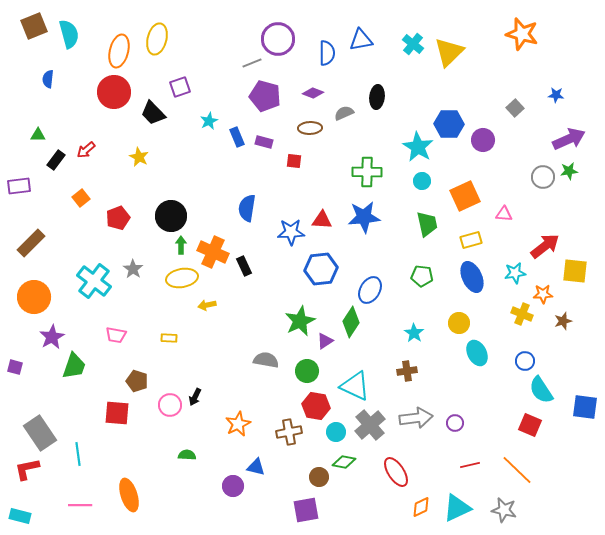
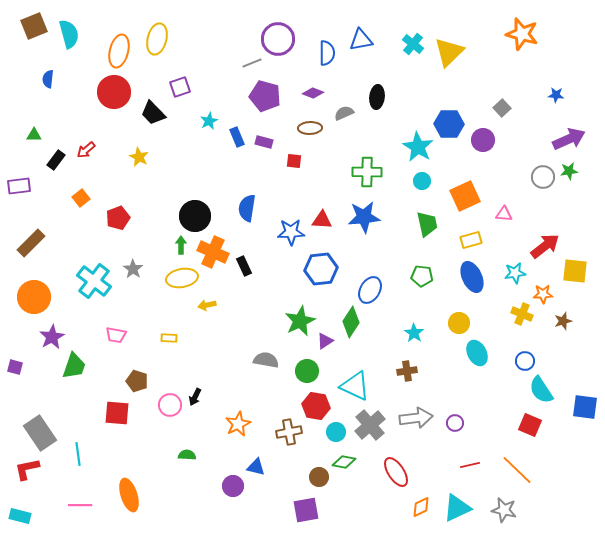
gray square at (515, 108): moved 13 px left
green triangle at (38, 135): moved 4 px left
black circle at (171, 216): moved 24 px right
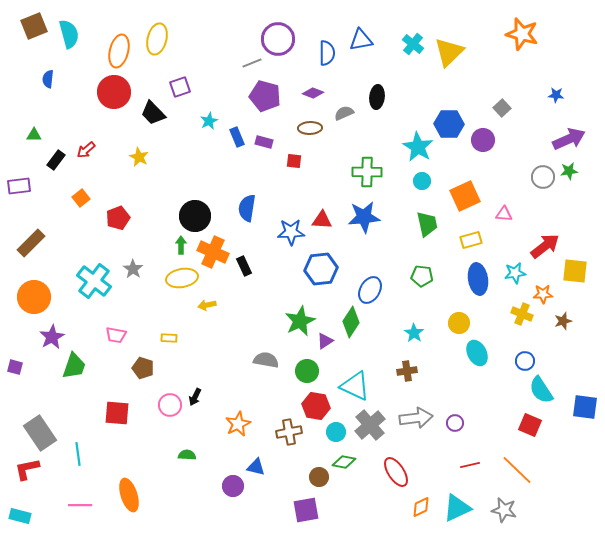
blue ellipse at (472, 277): moved 6 px right, 2 px down; rotated 16 degrees clockwise
brown pentagon at (137, 381): moved 6 px right, 13 px up
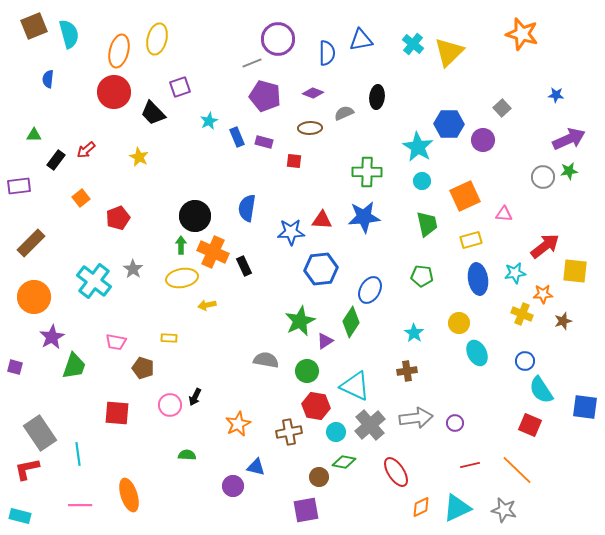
pink trapezoid at (116, 335): moved 7 px down
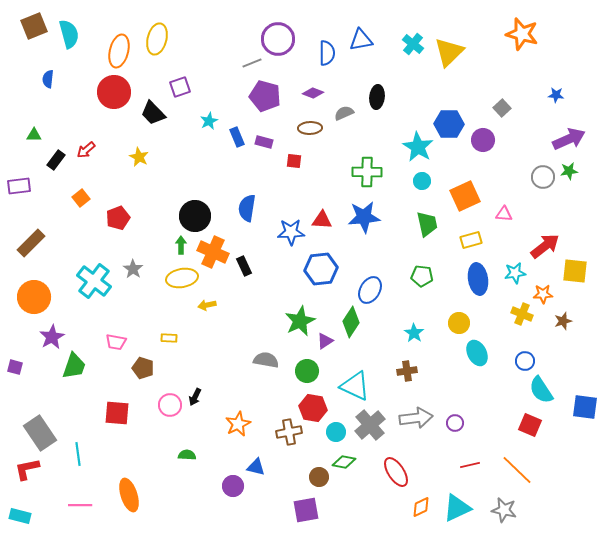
red hexagon at (316, 406): moved 3 px left, 2 px down
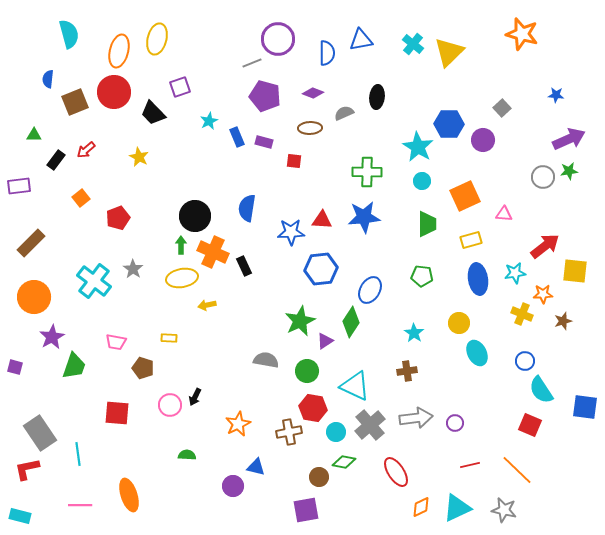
brown square at (34, 26): moved 41 px right, 76 px down
green trapezoid at (427, 224): rotated 12 degrees clockwise
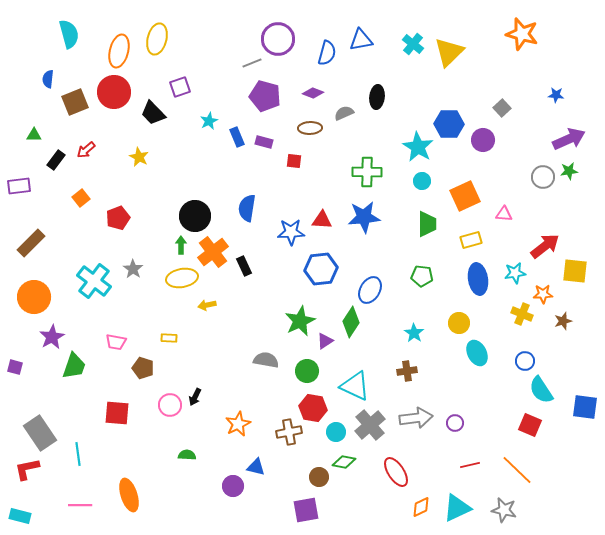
blue semicircle at (327, 53): rotated 15 degrees clockwise
orange cross at (213, 252): rotated 28 degrees clockwise
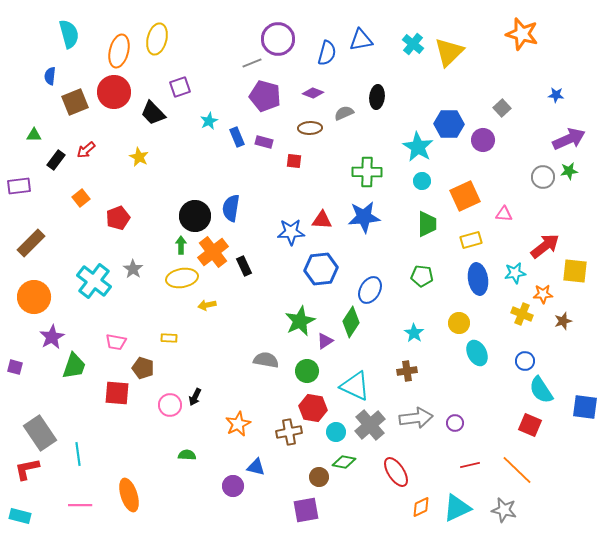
blue semicircle at (48, 79): moved 2 px right, 3 px up
blue semicircle at (247, 208): moved 16 px left
red square at (117, 413): moved 20 px up
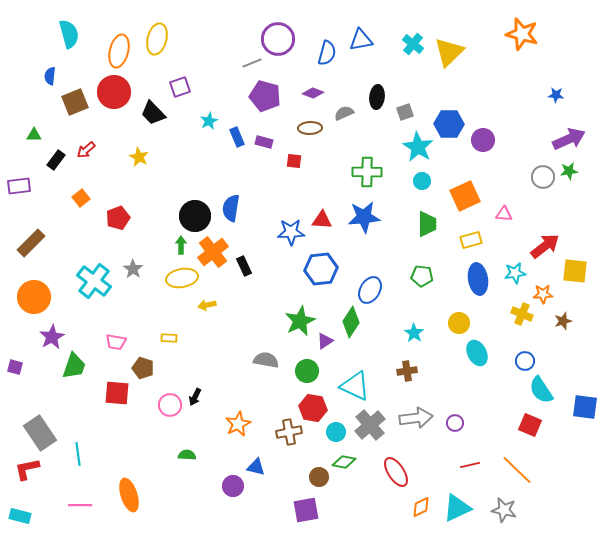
gray square at (502, 108): moved 97 px left, 4 px down; rotated 24 degrees clockwise
